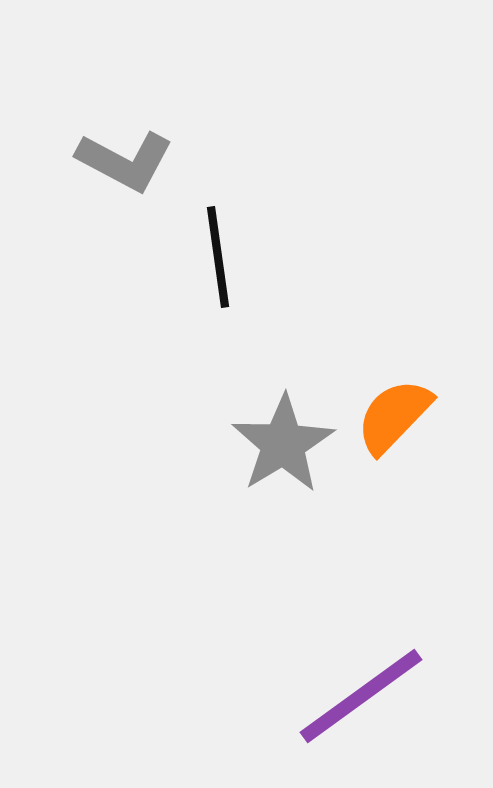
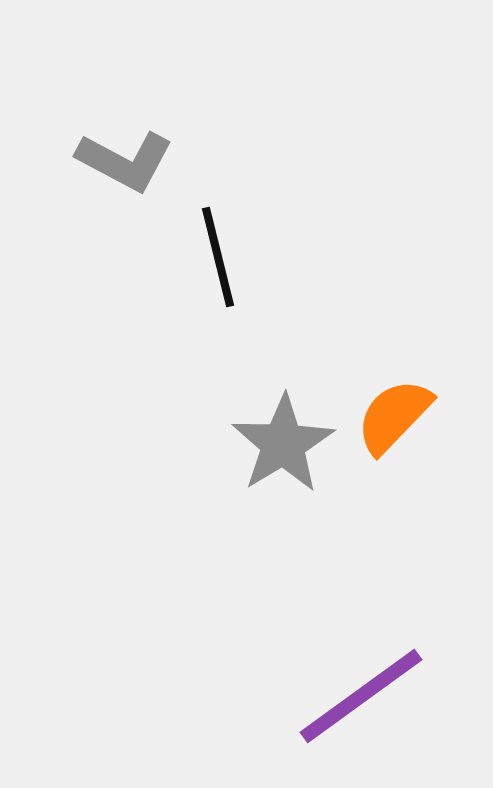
black line: rotated 6 degrees counterclockwise
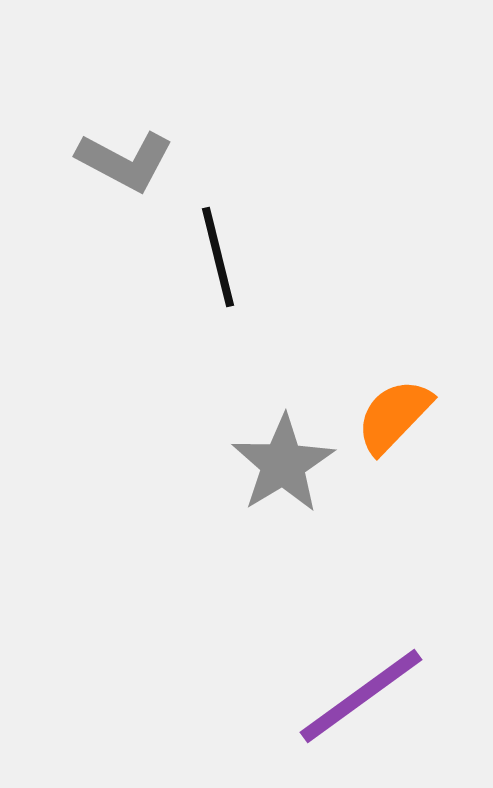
gray star: moved 20 px down
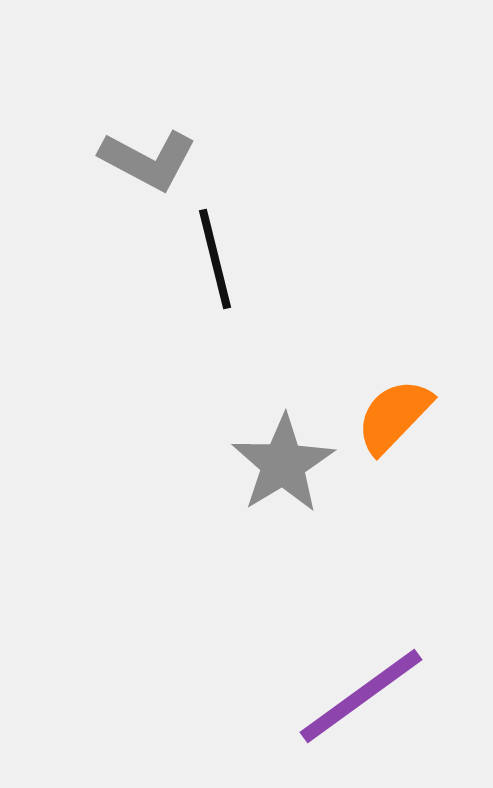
gray L-shape: moved 23 px right, 1 px up
black line: moved 3 px left, 2 px down
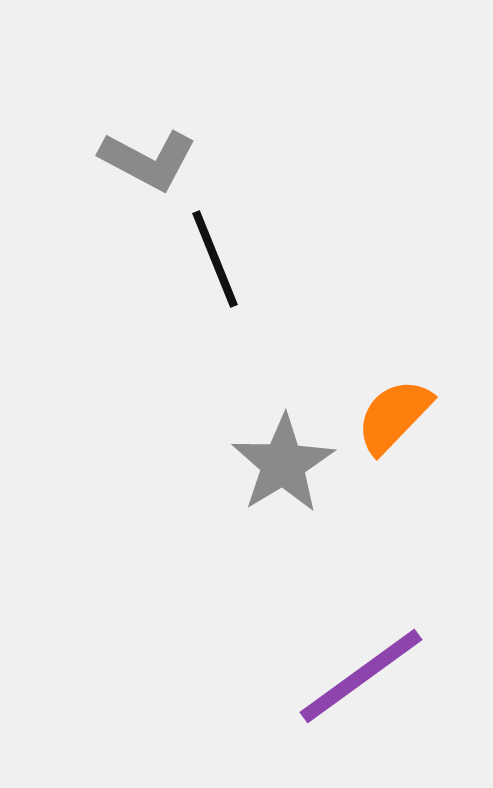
black line: rotated 8 degrees counterclockwise
purple line: moved 20 px up
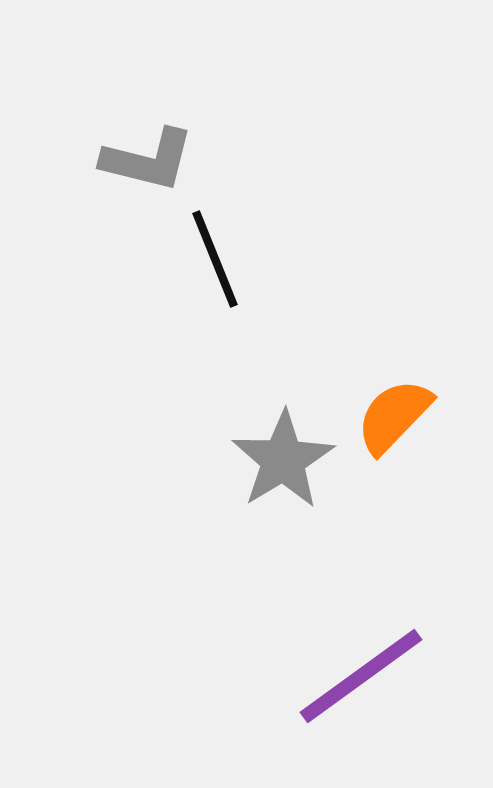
gray L-shape: rotated 14 degrees counterclockwise
gray star: moved 4 px up
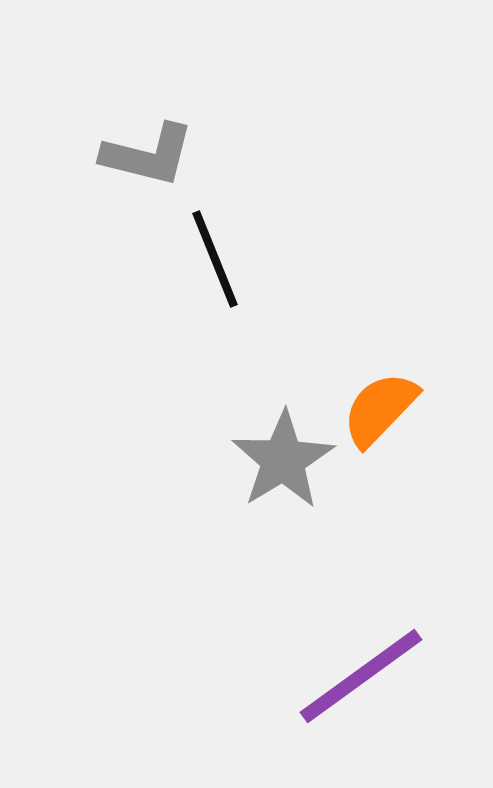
gray L-shape: moved 5 px up
orange semicircle: moved 14 px left, 7 px up
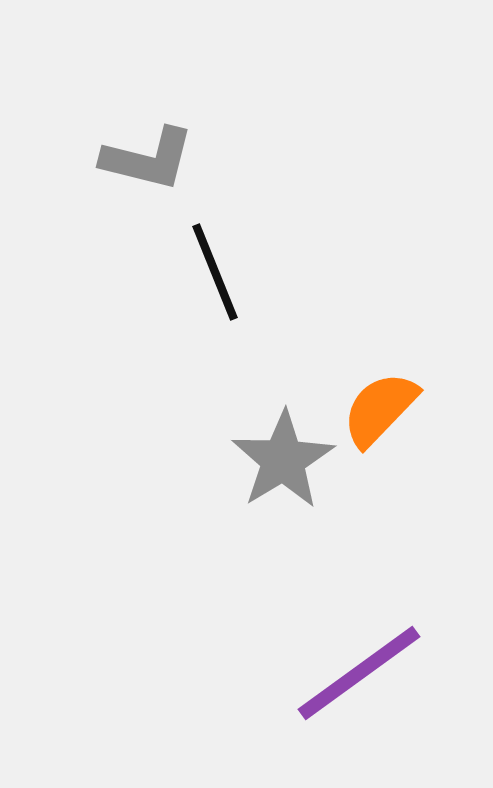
gray L-shape: moved 4 px down
black line: moved 13 px down
purple line: moved 2 px left, 3 px up
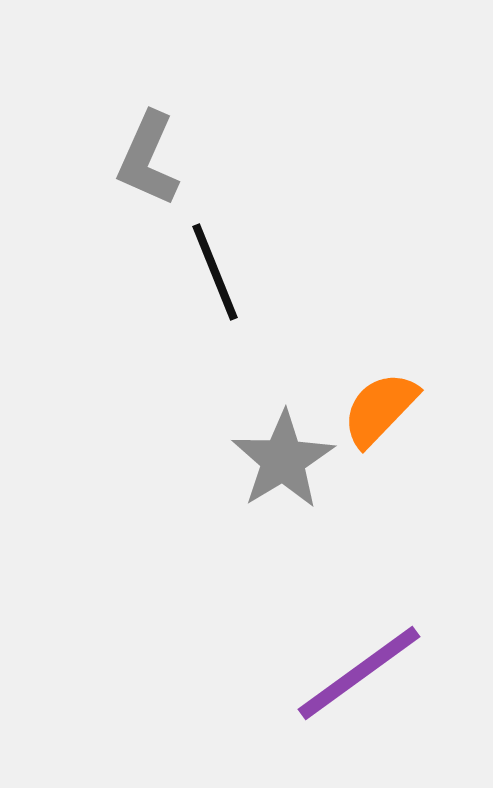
gray L-shape: rotated 100 degrees clockwise
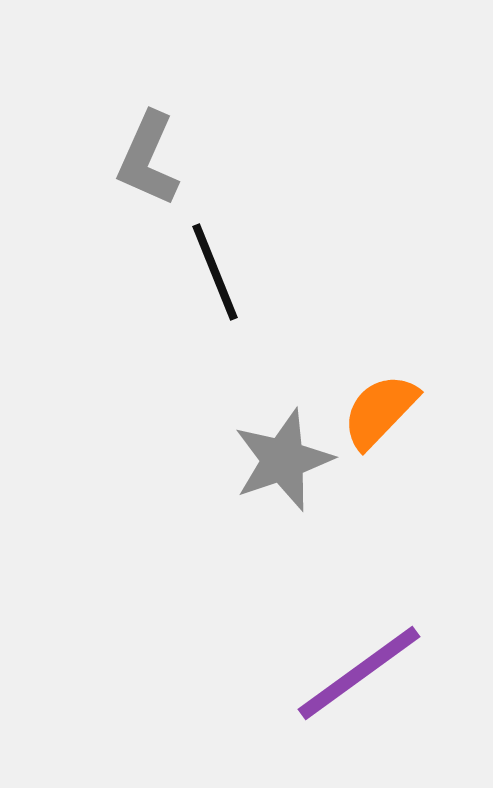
orange semicircle: moved 2 px down
gray star: rotated 12 degrees clockwise
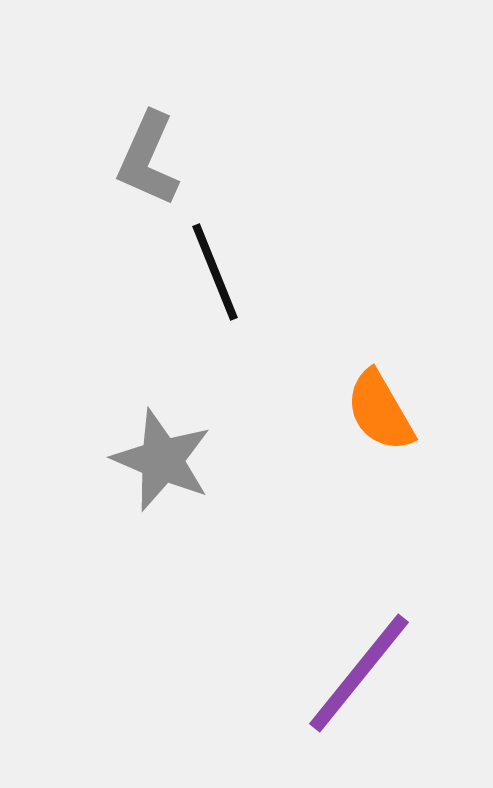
orange semicircle: rotated 74 degrees counterclockwise
gray star: moved 121 px left; rotated 30 degrees counterclockwise
purple line: rotated 15 degrees counterclockwise
